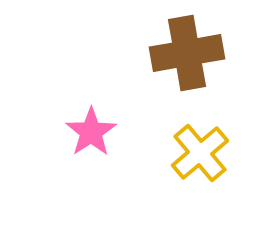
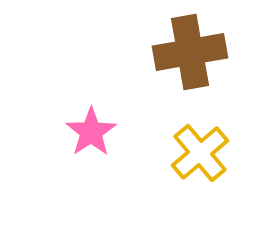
brown cross: moved 3 px right, 1 px up
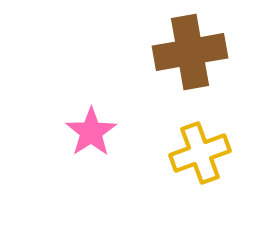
yellow cross: rotated 20 degrees clockwise
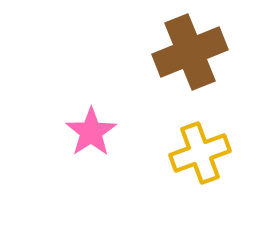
brown cross: rotated 12 degrees counterclockwise
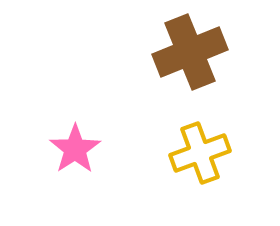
pink star: moved 16 px left, 17 px down
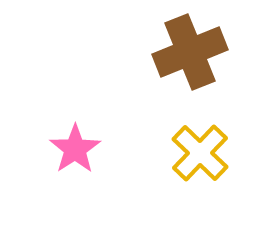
yellow cross: rotated 26 degrees counterclockwise
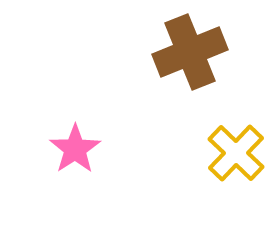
yellow cross: moved 36 px right
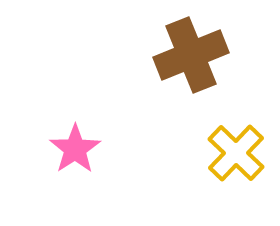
brown cross: moved 1 px right, 3 px down
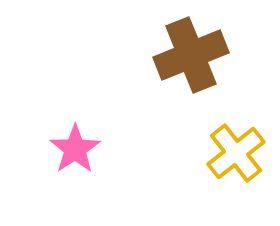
yellow cross: rotated 8 degrees clockwise
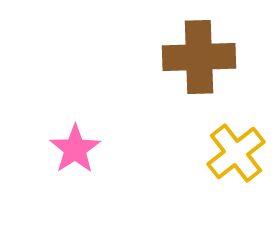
brown cross: moved 8 px right, 2 px down; rotated 20 degrees clockwise
